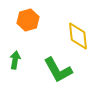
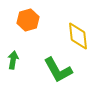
green arrow: moved 2 px left
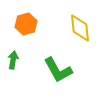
orange hexagon: moved 2 px left, 4 px down
yellow diamond: moved 2 px right, 8 px up
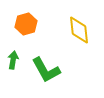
yellow diamond: moved 1 px left, 2 px down
green L-shape: moved 12 px left
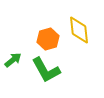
orange hexagon: moved 22 px right, 15 px down
green arrow: rotated 42 degrees clockwise
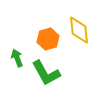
green arrow: moved 4 px right, 2 px up; rotated 72 degrees counterclockwise
green L-shape: moved 3 px down
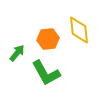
orange hexagon: rotated 10 degrees clockwise
green arrow: moved 5 px up; rotated 60 degrees clockwise
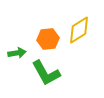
yellow diamond: rotated 64 degrees clockwise
green arrow: rotated 42 degrees clockwise
